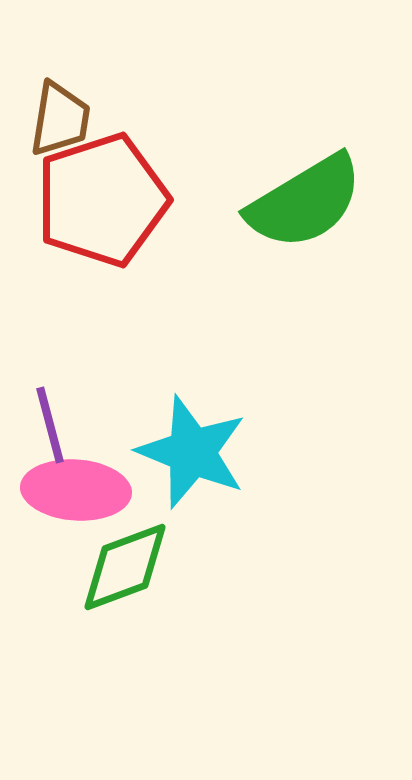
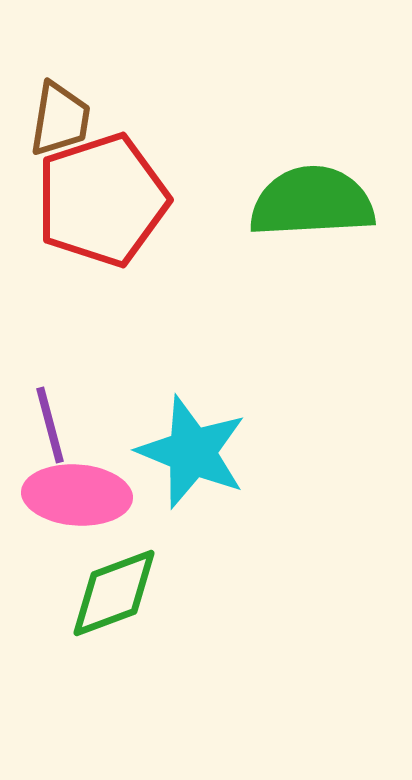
green semicircle: moved 7 px right; rotated 152 degrees counterclockwise
pink ellipse: moved 1 px right, 5 px down
green diamond: moved 11 px left, 26 px down
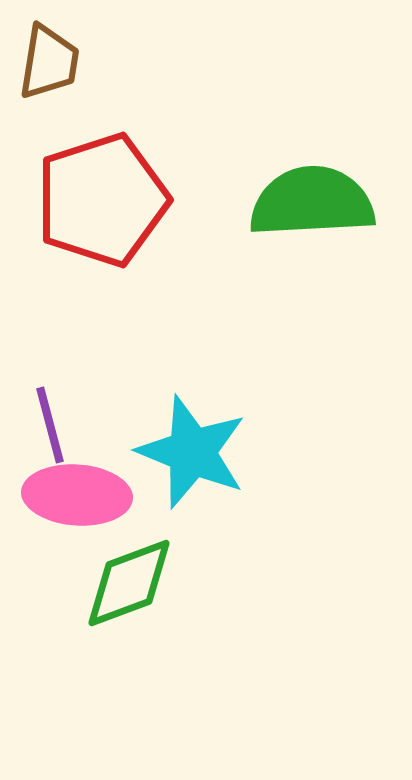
brown trapezoid: moved 11 px left, 57 px up
green diamond: moved 15 px right, 10 px up
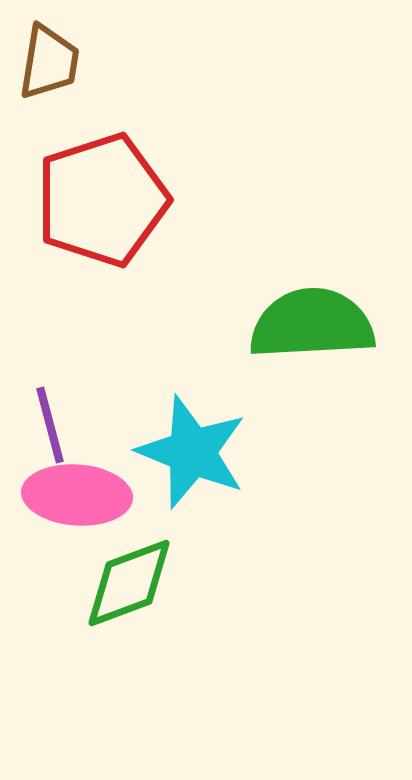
green semicircle: moved 122 px down
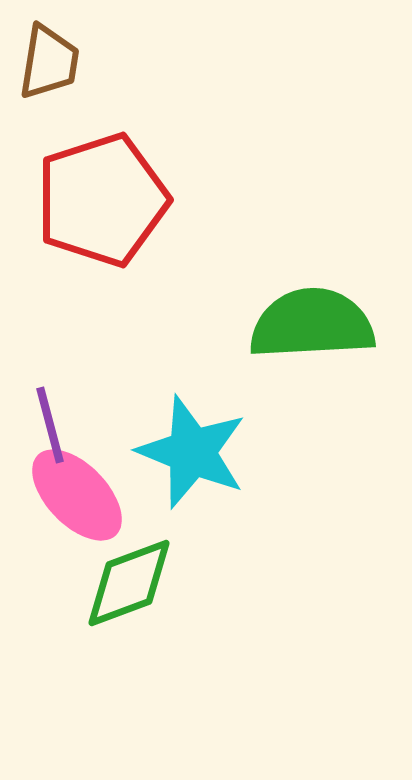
pink ellipse: rotated 42 degrees clockwise
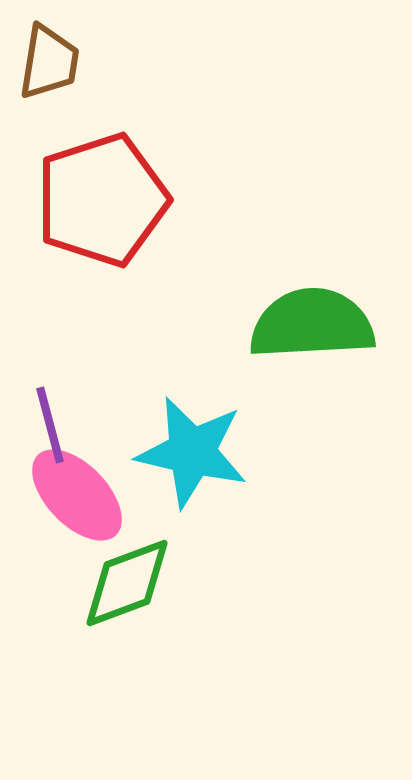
cyan star: rotated 9 degrees counterclockwise
green diamond: moved 2 px left
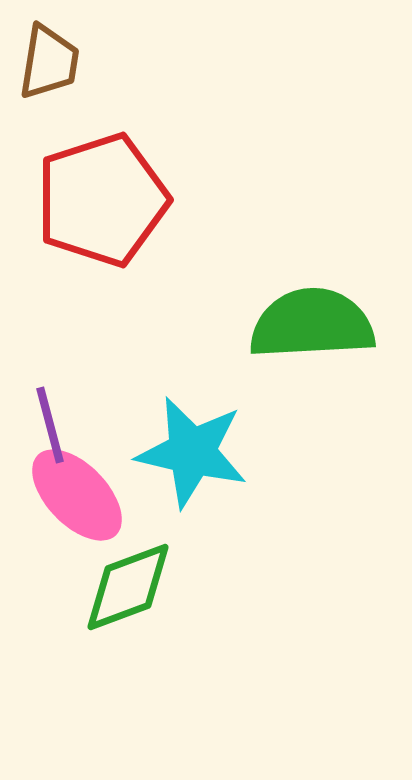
green diamond: moved 1 px right, 4 px down
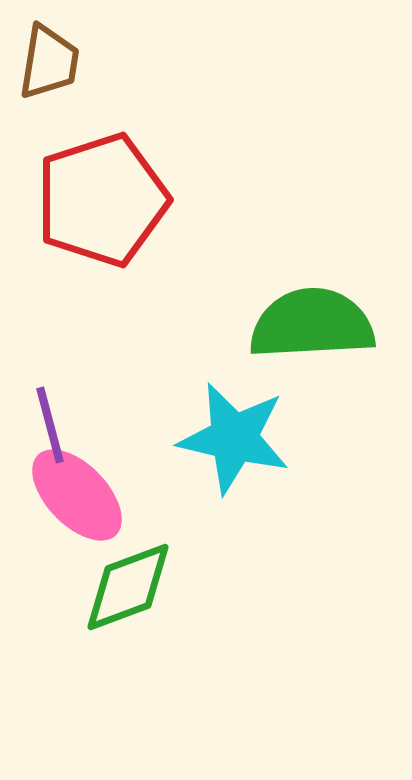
cyan star: moved 42 px right, 14 px up
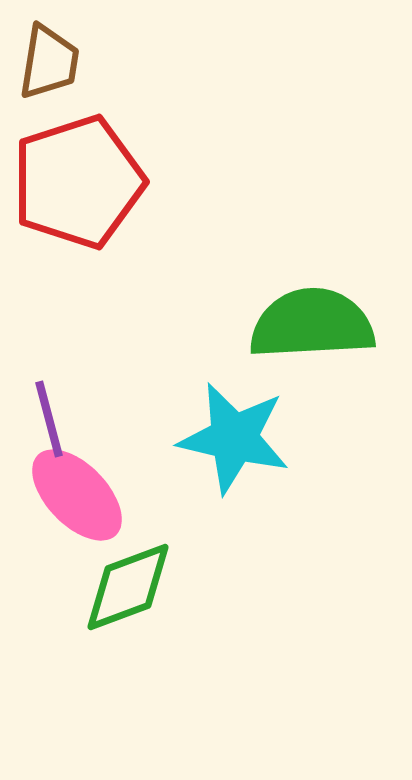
red pentagon: moved 24 px left, 18 px up
purple line: moved 1 px left, 6 px up
